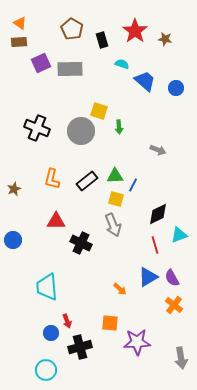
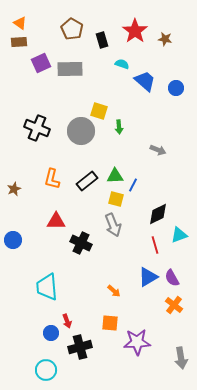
orange arrow at (120, 289): moved 6 px left, 2 px down
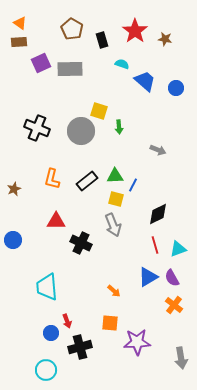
cyan triangle at (179, 235): moved 1 px left, 14 px down
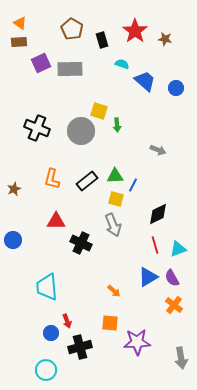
green arrow at (119, 127): moved 2 px left, 2 px up
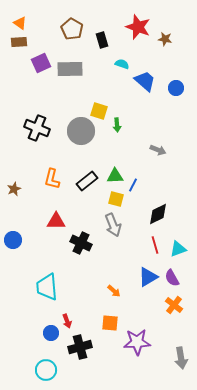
red star at (135, 31): moved 3 px right, 4 px up; rotated 15 degrees counterclockwise
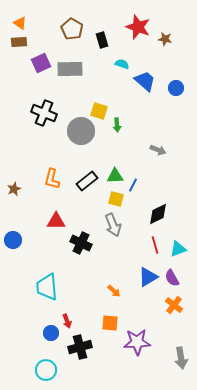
black cross at (37, 128): moved 7 px right, 15 px up
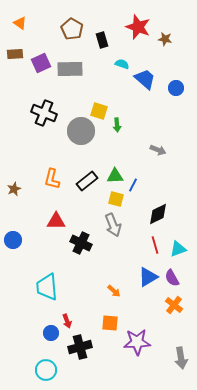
brown rectangle at (19, 42): moved 4 px left, 12 px down
blue trapezoid at (145, 81): moved 2 px up
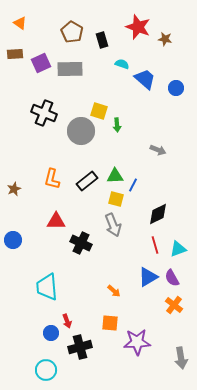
brown pentagon at (72, 29): moved 3 px down
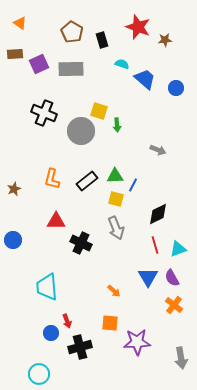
brown star at (165, 39): moved 1 px down; rotated 16 degrees counterclockwise
purple square at (41, 63): moved 2 px left, 1 px down
gray rectangle at (70, 69): moved 1 px right
gray arrow at (113, 225): moved 3 px right, 3 px down
blue triangle at (148, 277): rotated 30 degrees counterclockwise
cyan circle at (46, 370): moved 7 px left, 4 px down
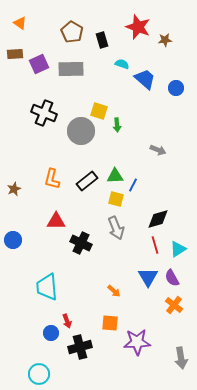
black diamond at (158, 214): moved 5 px down; rotated 10 degrees clockwise
cyan triangle at (178, 249): rotated 12 degrees counterclockwise
